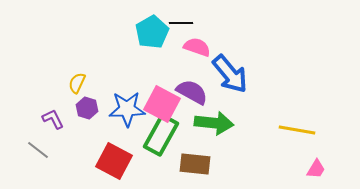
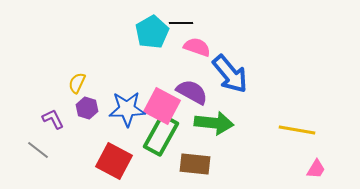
pink square: moved 2 px down
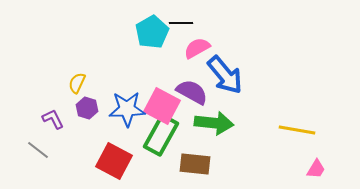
pink semicircle: moved 1 px down; rotated 48 degrees counterclockwise
blue arrow: moved 5 px left, 1 px down
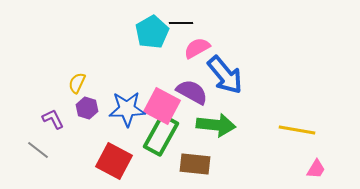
green arrow: moved 2 px right, 2 px down
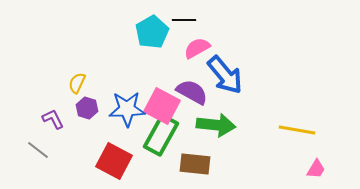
black line: moved 3 px right, 3 px up
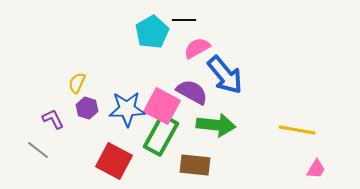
brown rectangle: moved 1 px down
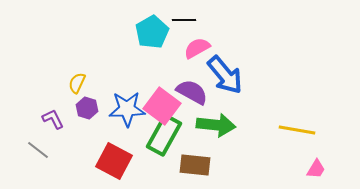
pink square: rotated 9 degrees clockwise
green rectangle: moved 3 px right
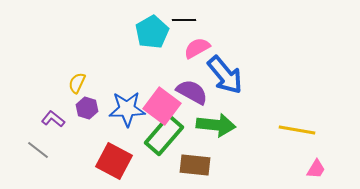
purple L-shape: rotated 25 degrees counterclockwise
green rectangle: rotated 12 degrees clockwise
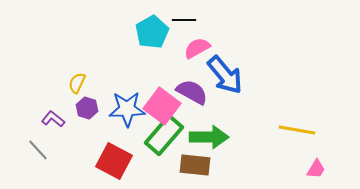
green arrow: moved 7 px left, 12 px down; rotated 6 degrees counterclockwise
gray line: rotated 10 degrees clockwise
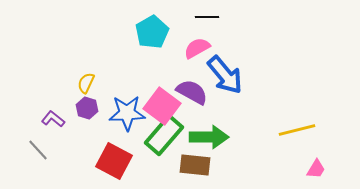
black line: moved 23 px right, 3 px up
yellow semicircle: moved 9 px right
blue star: moved 4 px down
yellow line: rotated 24 degrees counterclockwise
